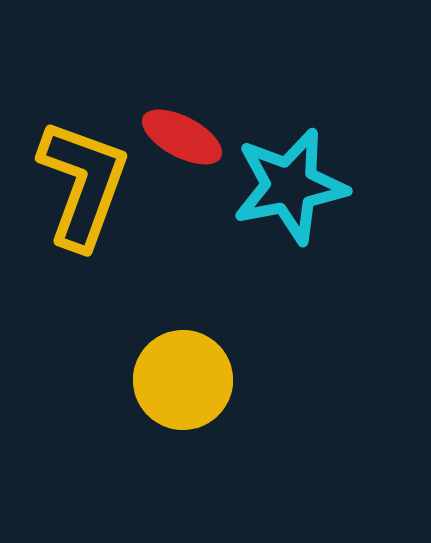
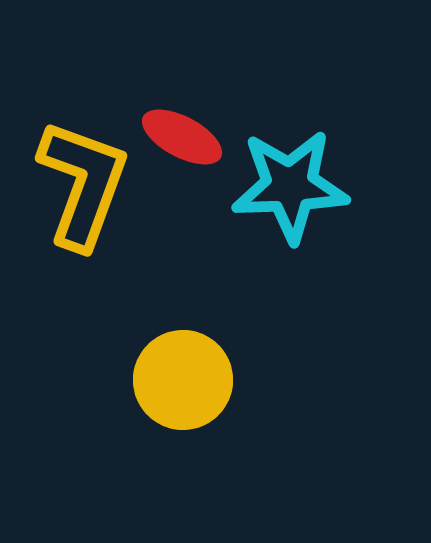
cyan star: rotated 9 degrees clockwise
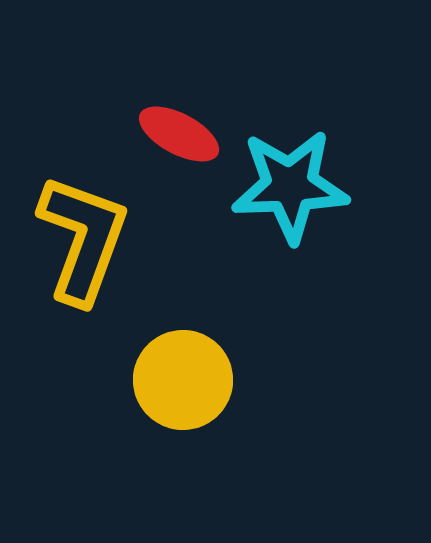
red ellipse: moved 3 px left, 3 px up
yellow L-shape: moved 55 px down
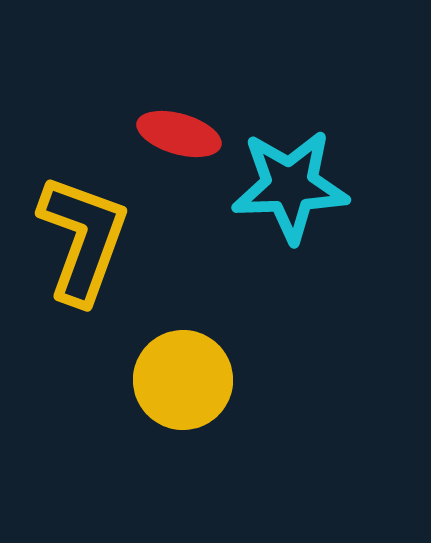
red ellipse: rotated 12 degrees counterclockwise
